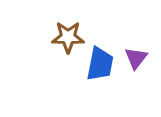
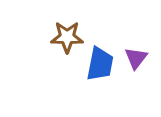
brown star: moved 1 px left
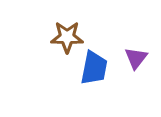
blue trapezoid: moved 6 px left, 4 px down
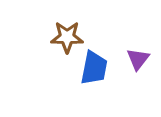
purple triangle: moved 2 px right, 1 px down
